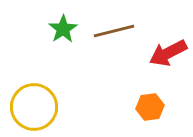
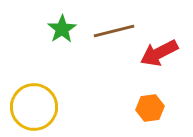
green star: moved 1 px left
red arrow: moved 9 px left
orange hexagon: moved 1 px down
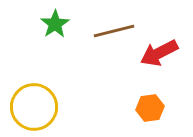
green star: moved 7 px left, 5 px up
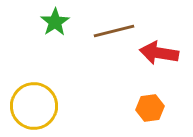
green star: moved 2 px up
red arrow: rotated 36 degrees clockwise
yellow circle: moved 1 px up
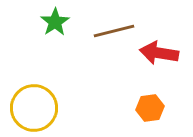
yellow circle: moved 2 px down
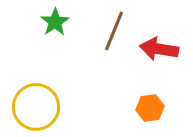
brown line: rotated 54 degrees counterclockwise
red arrow: moved 4 px up
yellow circle: moved 2 px right, 1 px up
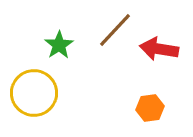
green star: moved 4 px right, 23 px down
brown line: moved 1 px right, 1 px up; rotated 21 degrees clockwise
yellow circle: moved 2 px left, 14 px up
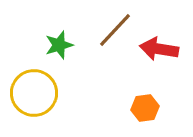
green star: rotated 16 degrees clockwise
orange hexagon: moved 5 px left
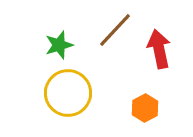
red arrow: rotated 69 degrees clockwise
yellow circle: moved 34 px right
orange hexagon: rotated 20 degrees counterclockwise
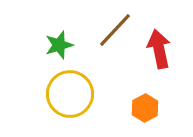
yellow circle: moved 2 px right, 1 px down
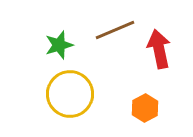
brown line: rotated 24 degrees clockwise
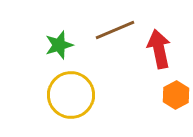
yellow circle: moved 1 px right, 1 px down
orange hexagon: moved 31 px right, 13 px up
